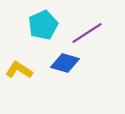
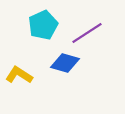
yellow L-shape: moved 5 px down
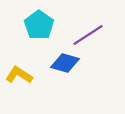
cyan pentagon: moved 4 px left; rotated 12 degrees counterclockwise
purple line: moved 1 px right, 2 px down
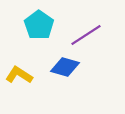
purple line: moved 2 px left
blue diamond: moved 4 px down
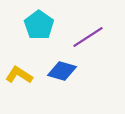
purple line: moved 2 px right, 2 px down
blue diamond: moved 3 px left, 4 px down
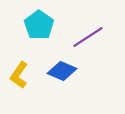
blue diamond: rotated 8 degrees clockwise
yellow L-shape: rotated 88 degrees counterclockwise
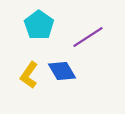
blue diamond: rotated 36 degrees clockwise
yellow L-shape: moved 10 px right
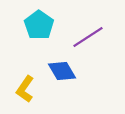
yellow L-shape: moved 4 px left, 14 px down
